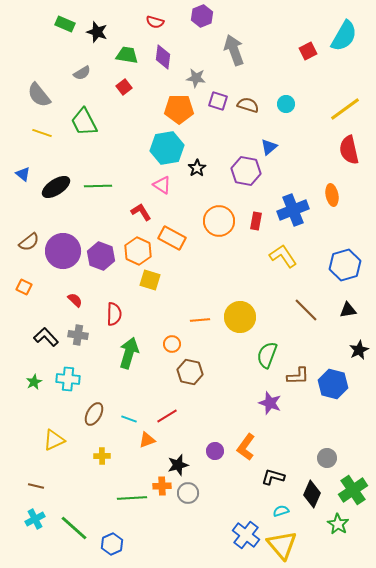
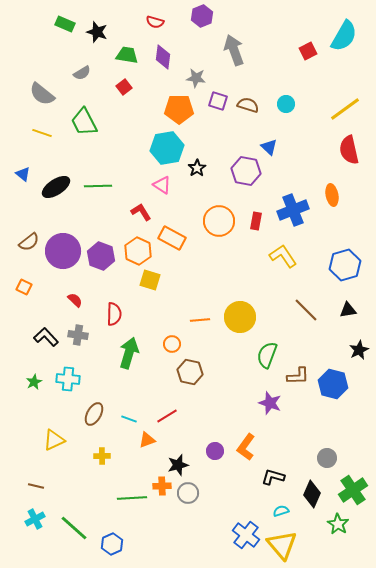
gray semicircle at (39, 95): moved 3 px right, 1 px up; rotated 12 degrees counterclockwise
blue triangle at (269, 147): rotated 36 degrees counterclockwise
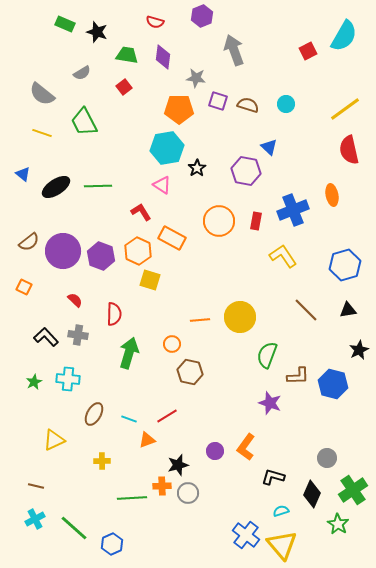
yellow cross at (102, 456): moved 5 px down
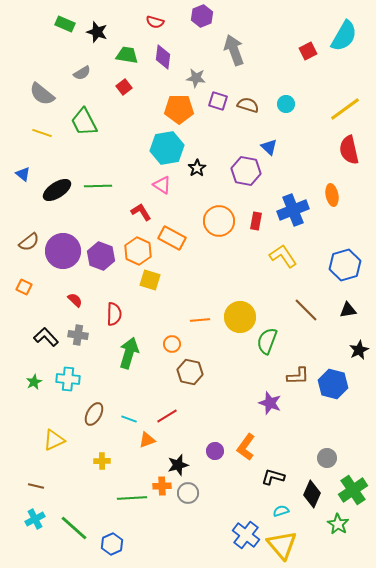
black ellipse at (56, 187): moved 1 px right, 3 px down
green semicircle at (267, 355): moved 14 px up
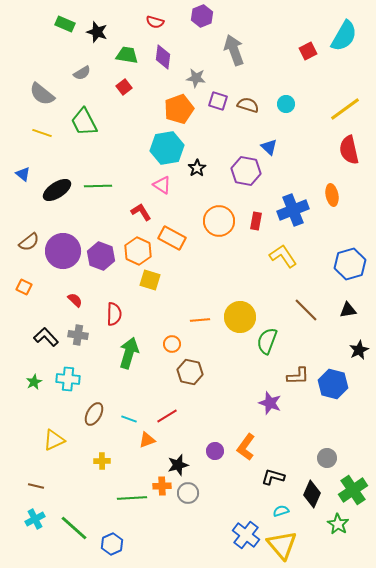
orange pentagon at (179, 109): rotated 20 degrees counterclockwise
blue hexagon at (345, 265): moved 5 px right, 1 px up
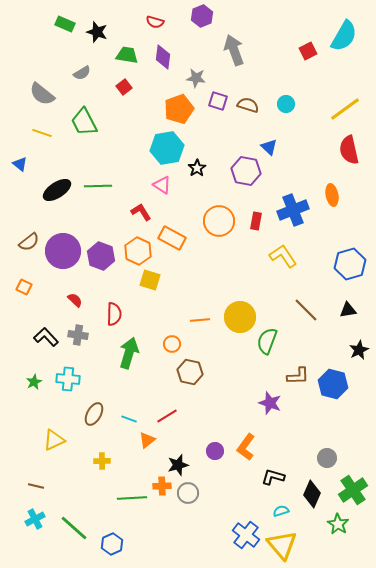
blue triangle at (23, 174): moved 3 px left, 10 px up
orange triangle at (147, 440): rotated 18 degrees counterclockwise
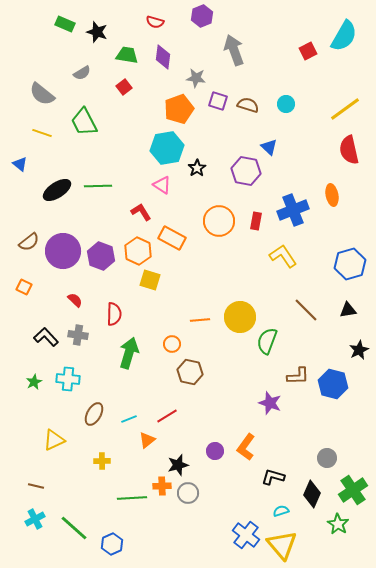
cyan line at (129, 419): rotated 42 degrees counterclockwise
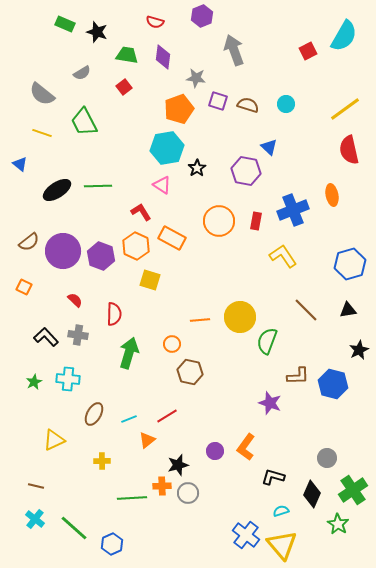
orange hexagon at (138, 251): moved 2 px left, 5 px up
cyan cross at (35, 519): rotated 24 degrees counterclockwise
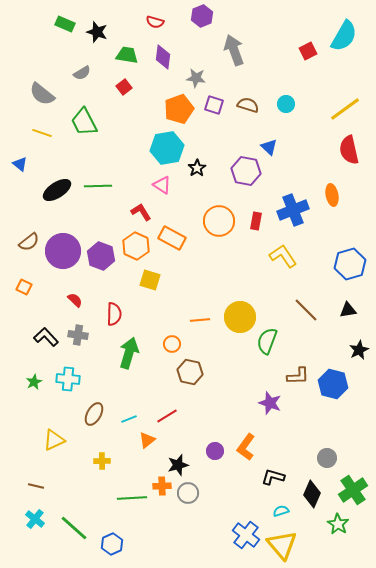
purple square at (218, 101): moved 4 px left, 4 px down
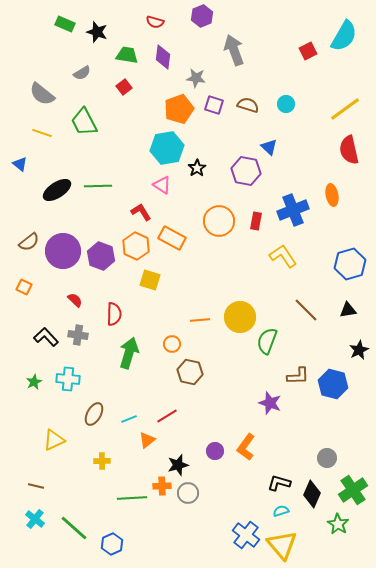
black L-shape at (273, 477): moved 6 px right, 6 px down
